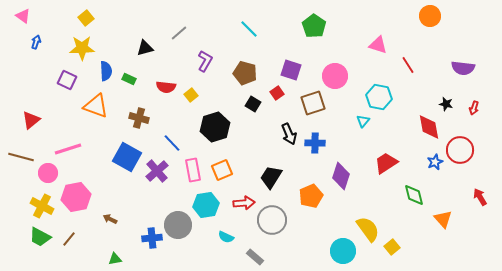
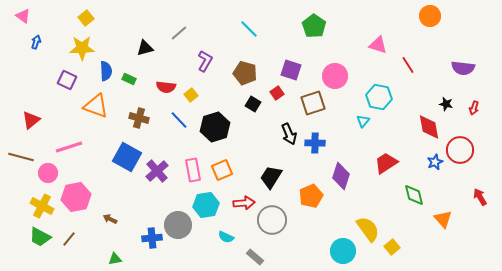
blue line at (172, 143): moved 7 px right, 23 px up
pink line at (68, 149): moved 1 px right, 2 px up
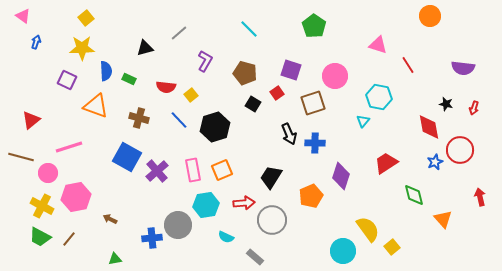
red arrow at (480, 197): rotated 18 degrees clockwise
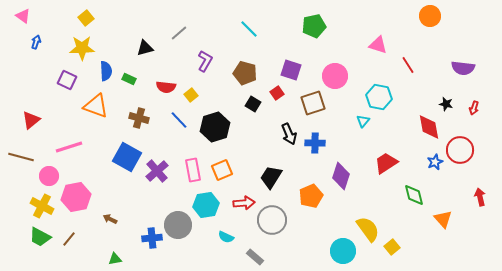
green pentagon at (314, 26): rotated 25 degrees clockwise
pink circle at (48, 173): moved 1 px right, 3 px down
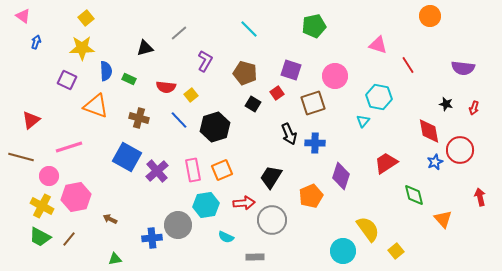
red diamond at (429, 127): moved 4 px down
yellow square at (392, 247): moved 4 px right, 4 px down
gray rectangle at (255, 257): rotated 42 degrees counterclockwise
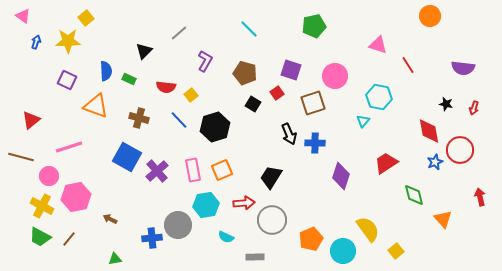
yellow star at (82, 48): moved 14 px left, 7 px up
black triangle at (145, 48): moved 1 px left, 3 px down; rotated 30 degrees counterclockwise
orange pentagon at (311, 196): moved 43 px down
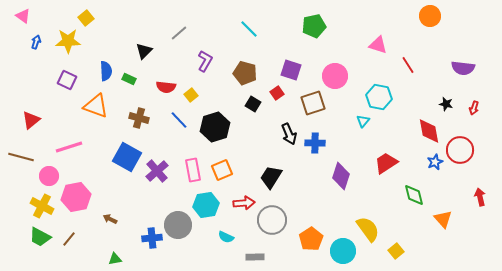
orange pentagon at (311, 239): rotated 10 degrees counterclockwise
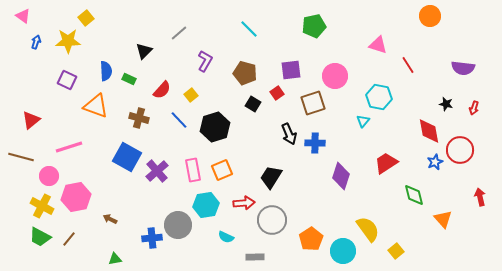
purple square at (291, 70): rotated 25 degrees counterclockwise
red semicircle at (166, 87): moved 4 px left, 3 px down; rotated 54 degrees counterclockwise
